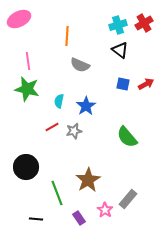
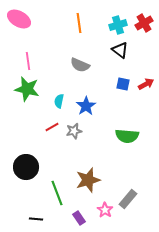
pink ellipse: rotated 55 degrees clockwise
orange line: moved 12 px right, 13 px up; rotated 12 degrees counterclockwise
green semicircle: moved 1 px up; rotated 45 degrees counterclockwise
brown star: rotated 15 degrees clockwise
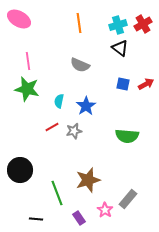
red cross: moved 1 px left, 1 px down
black triangle: moved 2 px up
black circle: moved 6 px left, 3 px down
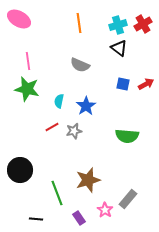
black triangle: moved 1 px left
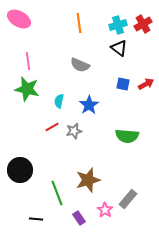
blue star: moved 3 px right, 1 px up
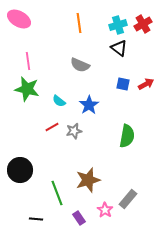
cyan semicircle: rotated 64 degrees counterclockwise
green semicircle: rotated 85 degrees counterclockwise
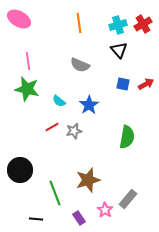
black triangle: moved 2 px down; rotated 12 degrees clockwise
green semicircle: moved 1 px down
green line: moved 2 px left
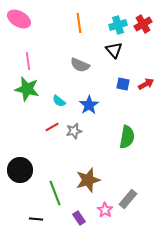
black triangle: moved 5 px left
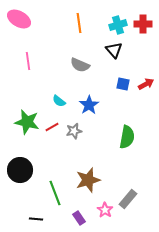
red cross: rotated 30 degrees clockwise
green star: moved 33 px down
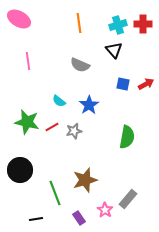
brown star: moved 3 px left
black line: rotated 16 degrees counterclockwise
